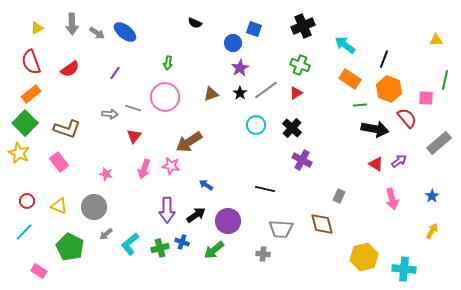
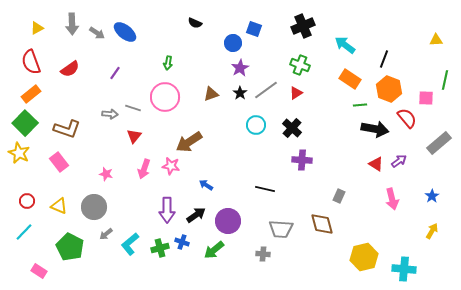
purple cross at (302, 160): rotated 24 degrees counterclockwise
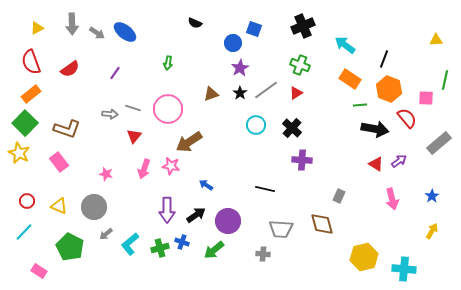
pink circle at (165, 97): moved 3 px right, 12 px down
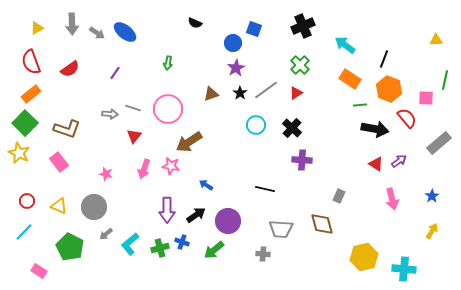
green cross at (300, 65): rotated 24 degrees clockwise
purple star at (240, 68): moved 4 px left
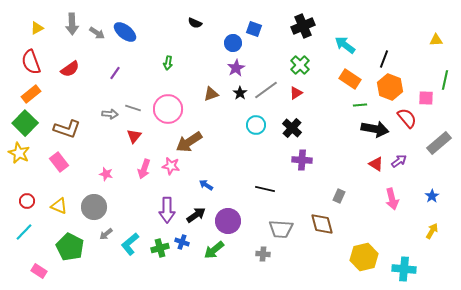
orange hexagon at (389, 89): moved 1 px right, 2 px up
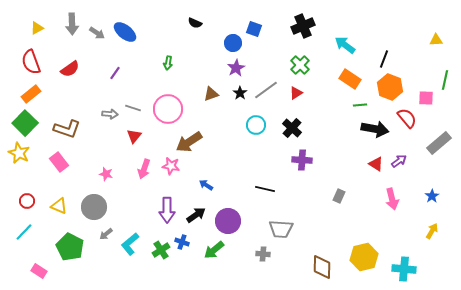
brown diamond at (322, 224): moved 43 px down; rotated 15 degrees clockwise
green cross at (160, 248): moved 1 px right, 2 px down; rotated 18 degrees counterclockwise
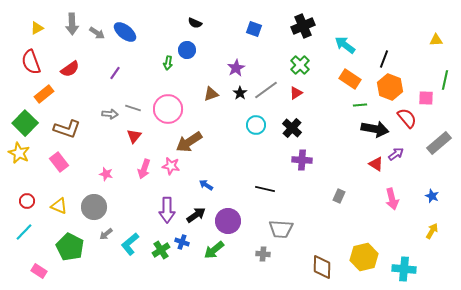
blue circle at (233, 43): moved 46 px left, 7 px down
orange rectangle at (31, 94): moved 13 px right
purple arrow at (399, 161): moved 3 px left, 7 px up
blue star at (432, 196): rotated 16 degrees counterclockwise
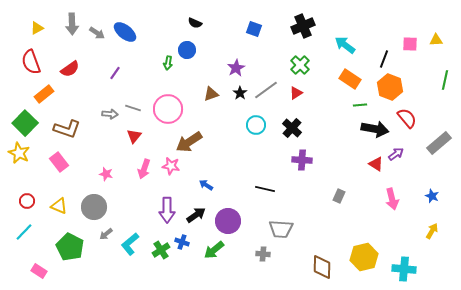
pink square at (426, 98): moved 16 px left, 54 px up
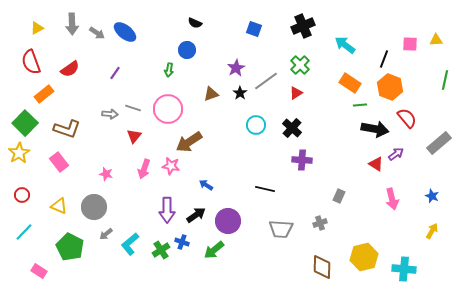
green arrow at (168, 63): moved 1 px right, 7 px down
orange rectangle at (350, 79): moved 4 px down
gray line at (266, 90): moved 9 px up
yellow star at (19, 153): rotated 15 degrees clockwise
red circle at (27, 201): moved 5 px left, 6 px up
gray cross at (263, 254): moved 57 px right, 31 px up; rotated 24 degrees counterclockwise
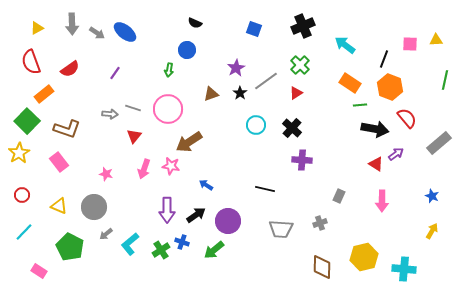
green square at (25, 123): moved 2 px right, 2 px up
pink arrow at (392, 199): moved 10 px left, 2 px down; rotated 15 degrees clockwise
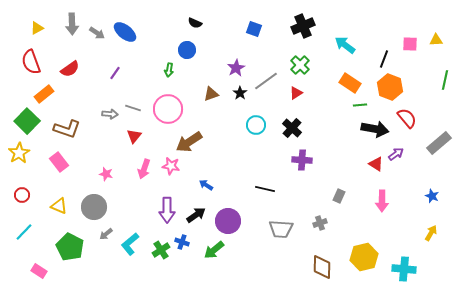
yellow arrow at (432, 231): moved 1 px left, 2 px down
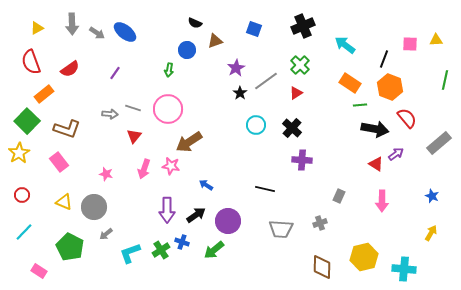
brown triangle at (211, 94): moved 4 px right, 53 px up
yellow triangle at (59, 206): moved 5 px right, 4 px up
cyan L-shape at (130, 244): moved 9 px down; rotated 20 degrees clockwise
